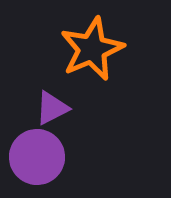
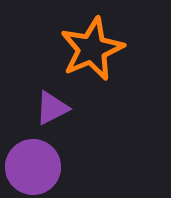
purple circle: moved 4 px left, 10 px down
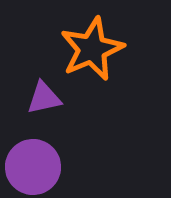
purple triangle: moved 8 px left, 10 px up; rotated 15 degrees clockwise
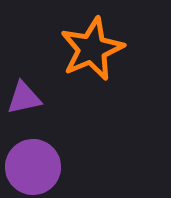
purple triangle: moved 20 px left
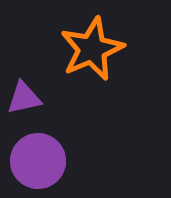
purple circle: moved 5 px right, 6 px up
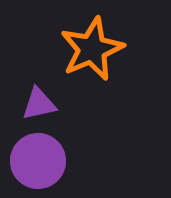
purple triangle: moved 15 px right, 6 px down
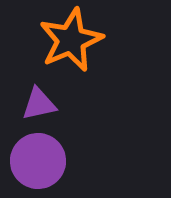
orange star: moved 21 px left, 9 px up
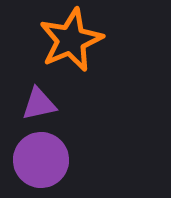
purple circle: moved 3 px right, 1 px up
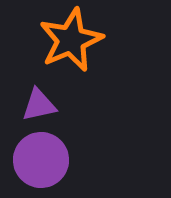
purple triangle: moved 1 px down
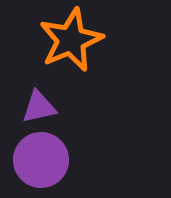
purple triangle: moved 2 px down
